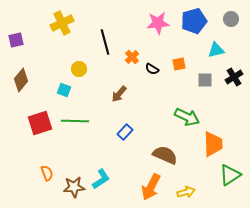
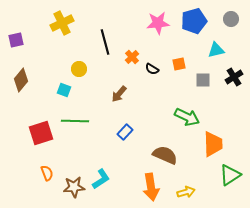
gray square: moved 2 px left
red square: moved 1 px right, 10 px down
orange arrow: rotated 36 degrees counterclockwise
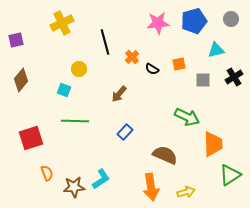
red square: moved 10 px left, 5 px down
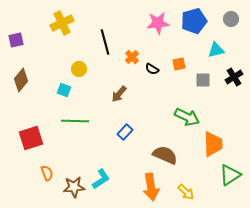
yellow arrow: rotated 60 degrees clockwise
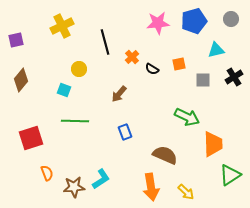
yellow cross: moved 3 px down
blue rectangle: rotated 63 degrees counterclockwise
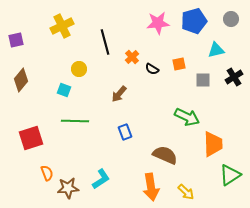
brown star: moved 6 px left, 1 px down
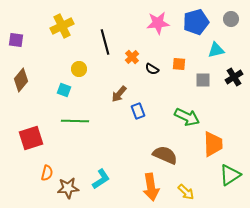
blue pentagon: moved 2 px right, 1 px down
purple square: rotated 21 degrees clockwise
orange square: rotated 16 degrees clockwise
blue rectangle: moved 13 px right, 21 px up
orange semicircle: rotated 35 degrees clockwise
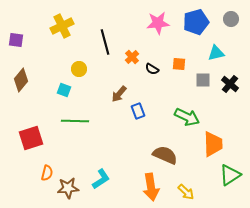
cyan triangle: moved 3 px down
black cross: moved 4 px left, 7 px down; rotated 18 degrees counterclockwise
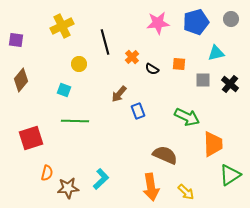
yellow circle: moved 5 px up
cyan L-shape: rotated 10 degrees counterclockwise
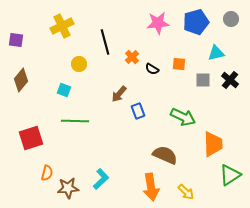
black cross: moved 4 px up
green arrow: moved 4 px left
